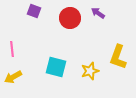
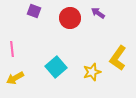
yellow L-shape: moved 1 px down; rotated 15 degrees clockwise
cyan square: rotated 35 degrees clockwise
yellow star: moved 2 px right, 1 px down
yellow arrow: moved 2 px right, 1 px down
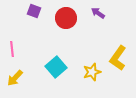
red circle: moved 4 px left
yellow arrow: rotated 18 degrees counterclockwise
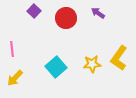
purple square: rotated 24 degrees clockwise
yellow L-shape: moved 1 px right
yellow star: moved 8 px up; rotated 12 degrees clockwise
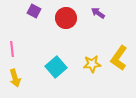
purple square: rotated 16 degrees counterclockwise
yellow arrow: rotated 60 degrees counterclockwise
